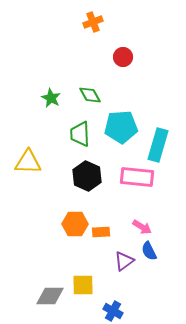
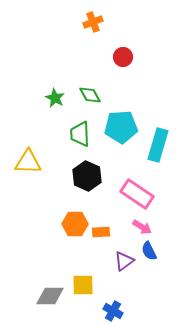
green star: moved 4 px right
pink rectangle: moved 17 px down; rotated 28 degrees clockwise
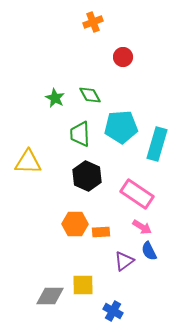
cyan rectangle: moved 1 px left, 1 px up
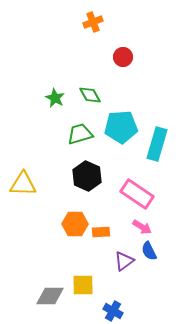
green trapezoid: rotated 76 degrees clockwise
yellow triangle: moved 5 px left, 22 px down
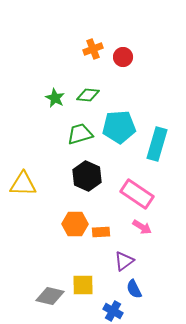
orange cross: moved 27 px down
green diamond: moved 2 px left; rotated 55 degrees counterclockwise
cyan pentagon: moved 2 px left
blue semicircle: moved 15 px left, 38 px down
gray diamond: rotated 12 degrees clockwise
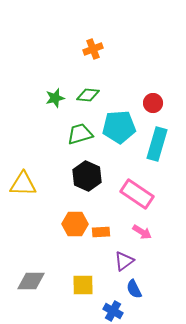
red circle: moved 30 px right, 46 px down
green star: rotated 30 degrees clockwise
pink arrow: moved 5 px down
gray diamond: moved 19 px left, 15 px up; rotated 12 degrees counterclockwise
